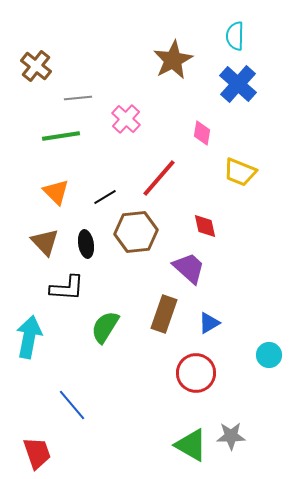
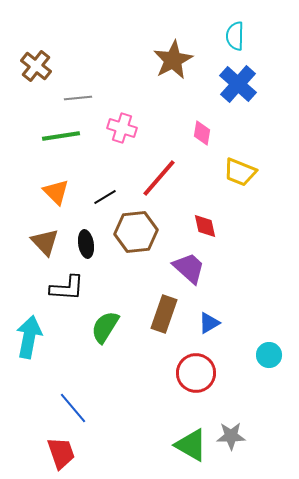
pink cross: moved 4 px left, 9 px down; rotated 24 degrees counterclockwise
blue line: moved 1 px right, 3 px down
red trapezoid: moved 24 px right
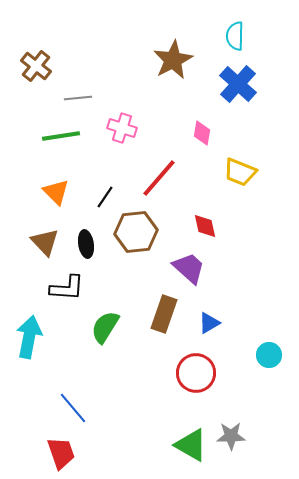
black line: rotated 25 degrees counterclockwise
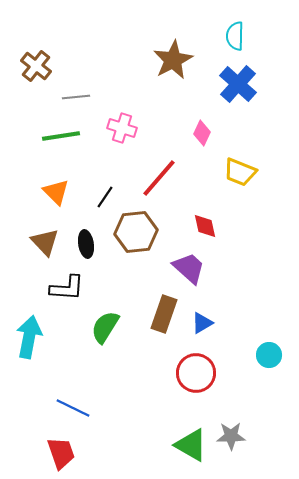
gray line: moved 2 px left, 1 px up
pink diamond: rotated 15 degrees clockwise
blue triangle: moved 7 px left
blue line: rotated 24 degrees counterclockwise
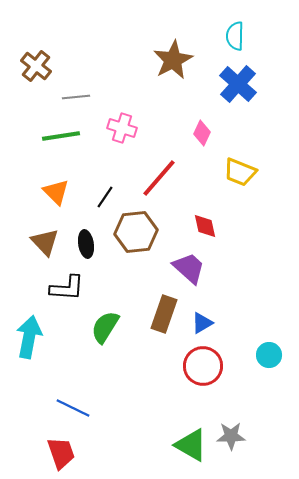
red circle: moved 7 px right, 7 px up
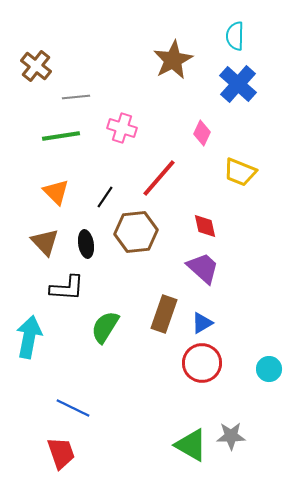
purple trapezoid: moved 14 px right
cyan circle: moved 14 px down
red circle: moved 1 px left, 3 px up
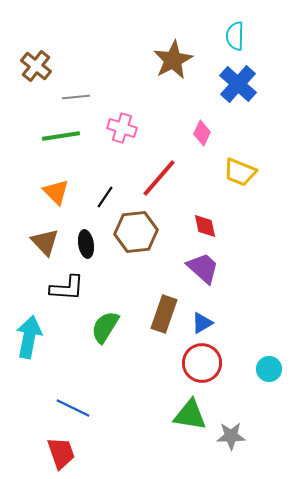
green triangle: moved 1 px left, 30 px up; rotated 21 degrees counterclockwise
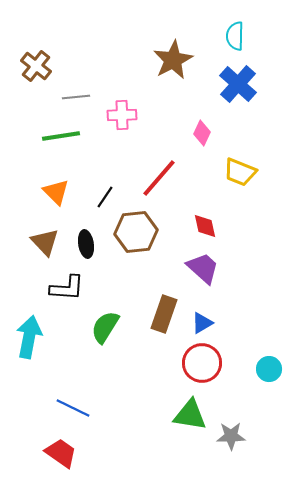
pink cross: moved 13 px up; rotated 20 degrees counterclockwise
red trapezoid: rotated 36 degrees counterclockwise
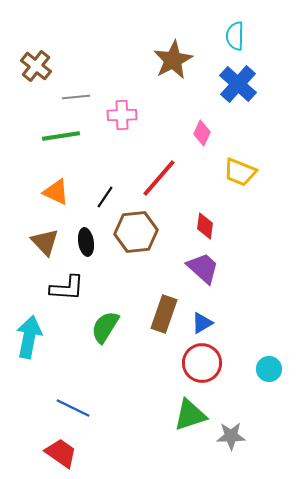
orange triangle: rotated 20 degrees counterclockwise
red diamond: rotated 20 degrees clockwise
black ellipse: moved 2 px up
green triangle: rotated 27 degrees counterclockwise
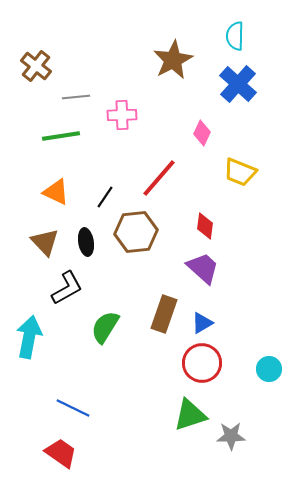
black L-shape: rotated 33 degrees counterclockwise
